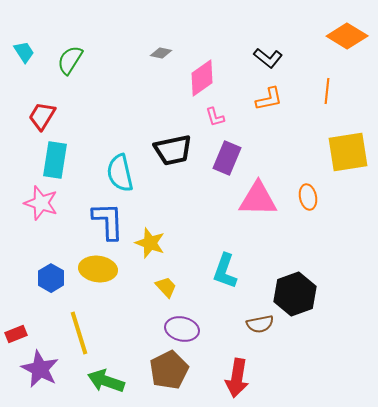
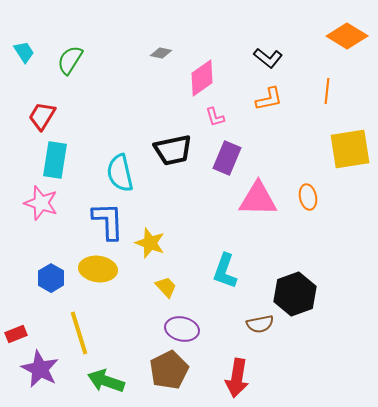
yellow square: moved 2 px right, 3 px up
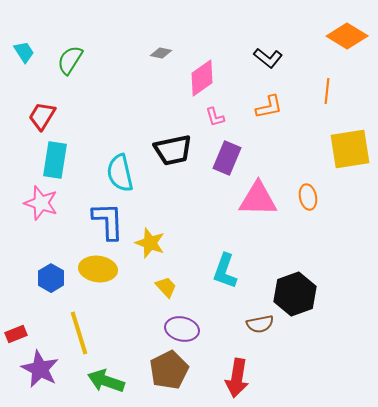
orange L-shape: moved 8 px down
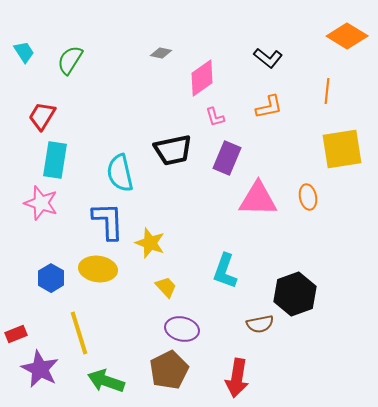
yellow square: moved 8 px left
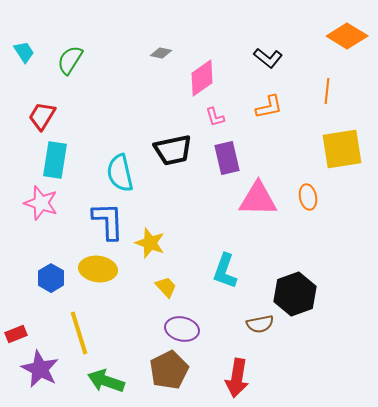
purple rectangle: rotated 36 degrees counterclockwise
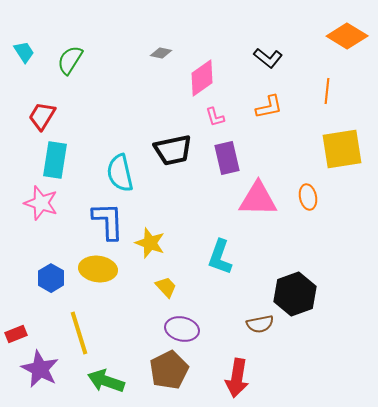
cyan L-shape: moved 5 px left, 14 px up
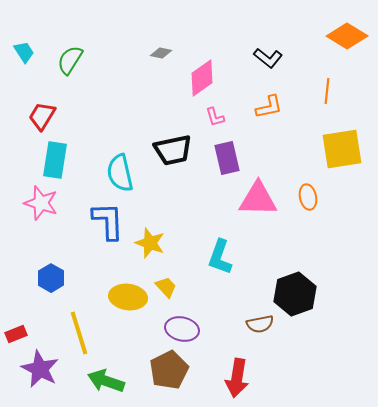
yellow ellipse: moved 30 px right, 28 px down
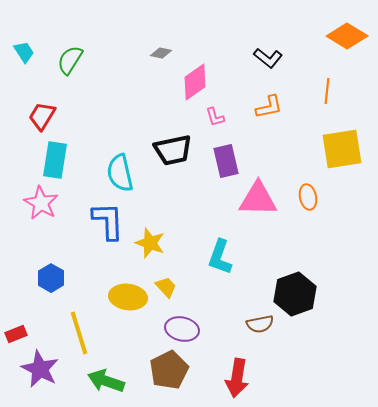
pink diamond: moved 7 px left, 4 px down
purple rectangle: moved 1 px left, 3 px down
pink star: rotated 12 degrees clockwise
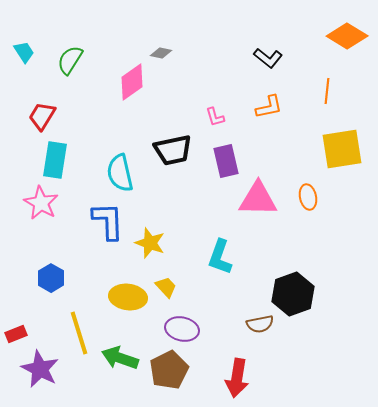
pink diamond: moved 63 px left
black hexagon: moved 2 px left
green arrow: moved 14 px right, 23 px up
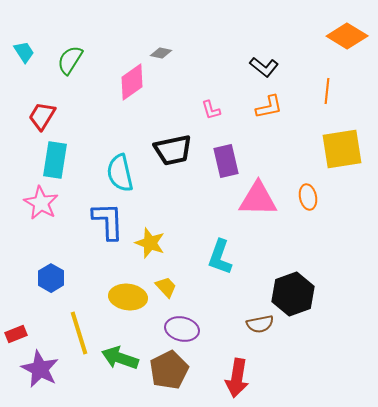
black L-shape: moved 4 px left, 9 px down
pink L-shape: moved 4 px left, 7 px up
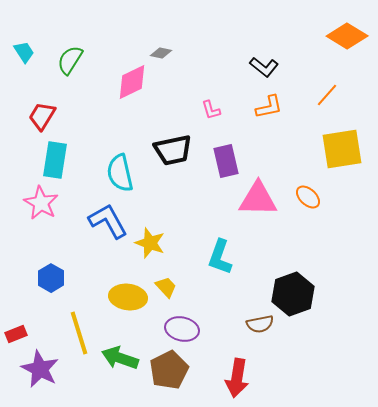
pink diamond: rotated 9 degrees clockwise
orange line: moved 4 px down; rotated 35 degrees clockwise
orange ellipse: rotated 35 degrees counterclockwise
blue L-shape: rotated 27 degrees counterclockwise
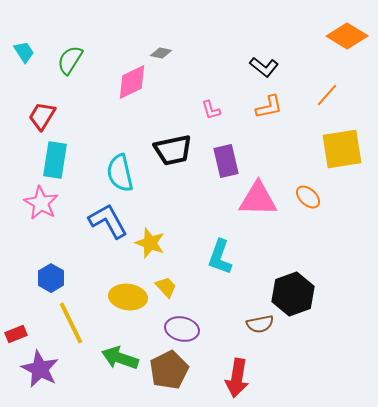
yellow line: moved 8 px left, 10 px up; rotated 9 degrees counterclockwise
